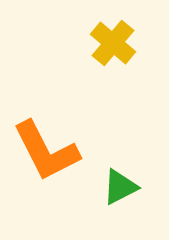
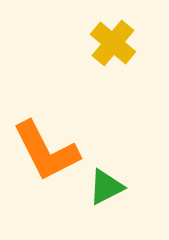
green triangle: moved 14 px left
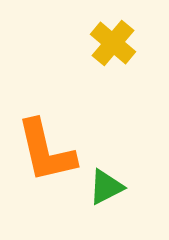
orange L-shape: rotated 14 degrees clockwise
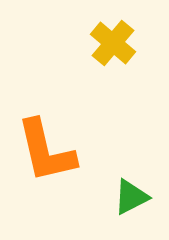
green triangle: moved 25 px right, 10 px down
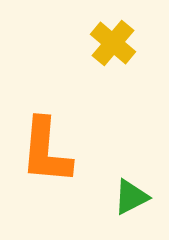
orange L-shape: rotated 18 degrees clockwise
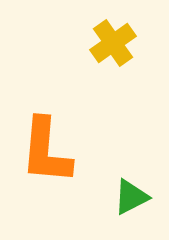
yellow cross: rotated 15 degrees clockwise
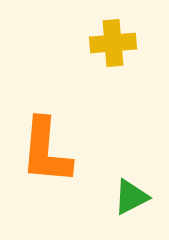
yellow cross: rotated 30 degrees clockwise
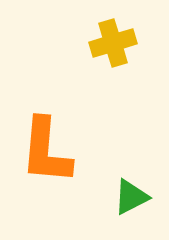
yellow cross: rotated 12 degrees counterclockwise
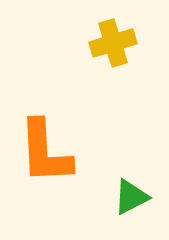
orange L-shape: moved 1 px left, 1 px down; rotated 8 degrees counterclockwise
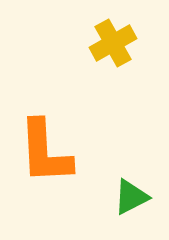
yellow cross: rotated 12 degrees counterclockwise
